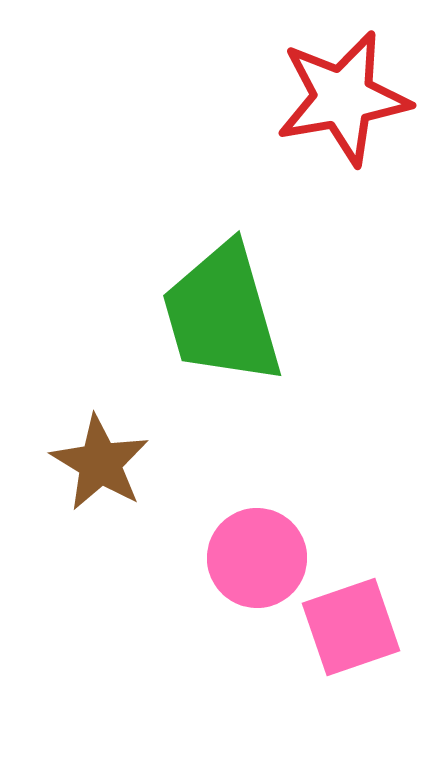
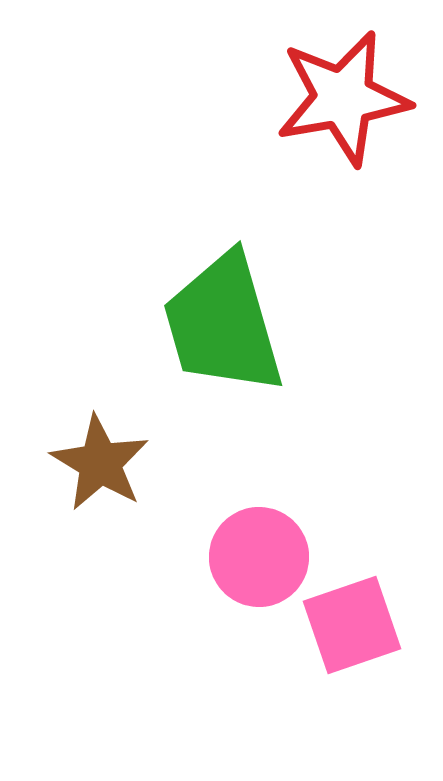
green trapezoid: moved 1 px right, 10 px down
pink circle: moved 2 px right, 1 px up
pink square: moved 1 px right, 2 px up
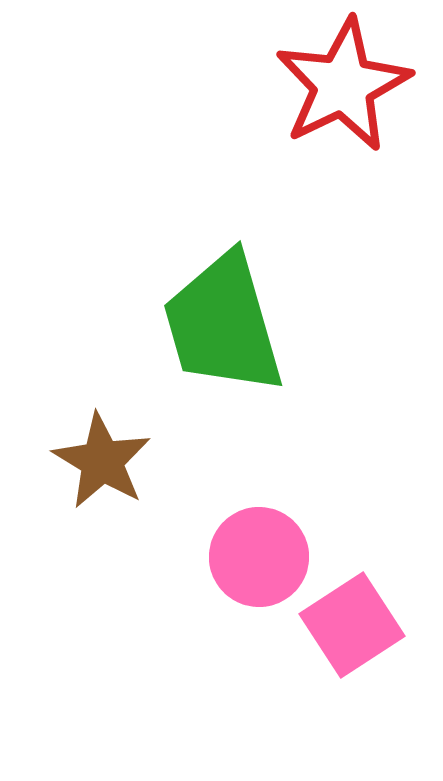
red star: moved 13 px up; rotated 16 degrees counterclockwise
brown star: moved 2 px right, 2 px up
pink square: rotated 14 degrees counterclockwise
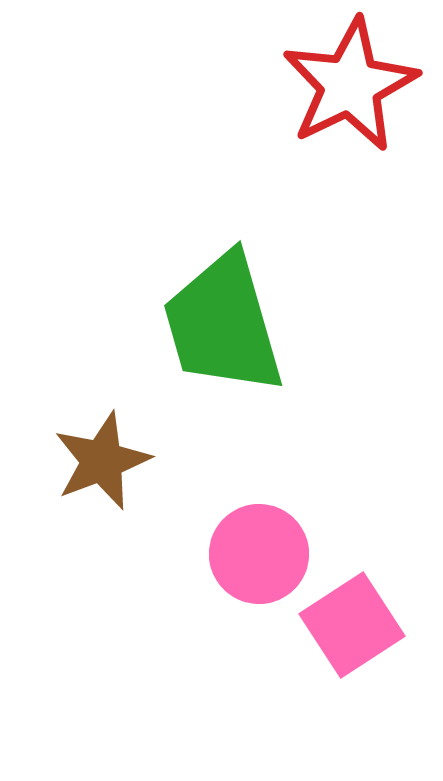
red star: moved 7 px right
brown star: rotated 20 degrees clockwise
pink circle: moved 3 px up
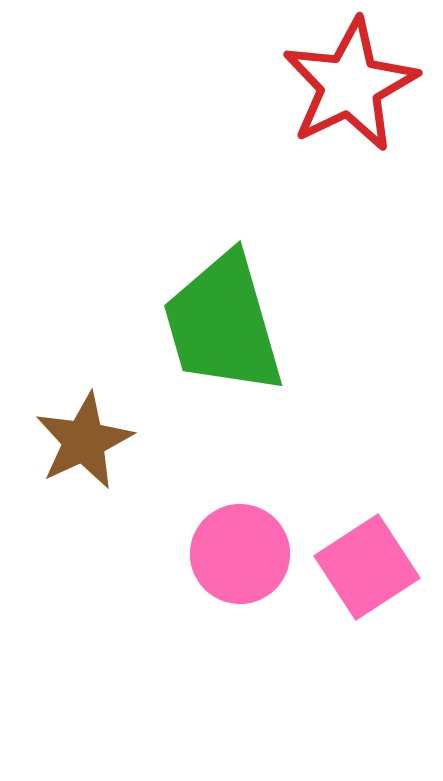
brown star: moved 18 px left, 20 px up; rotated 4 degrees counterclockwise
pink circle: moved 19 px left
pink square: moved 15 px right, 58 px up
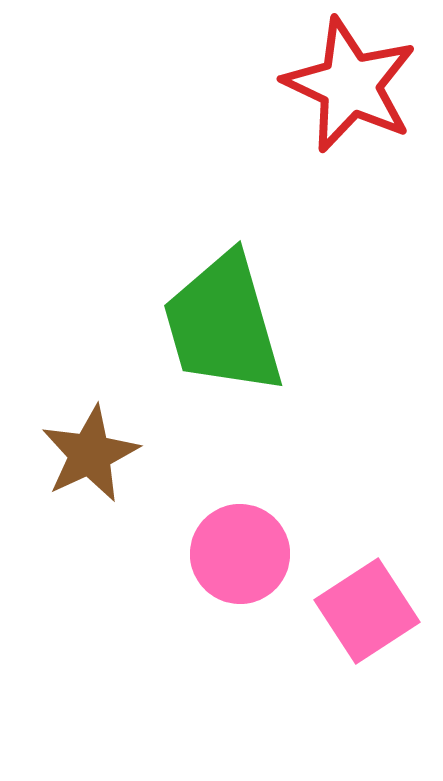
red star: rotated 21 degrees counterclockwise
brown star: moved 6 px right, 13 px down
pink square: moved 44 px down
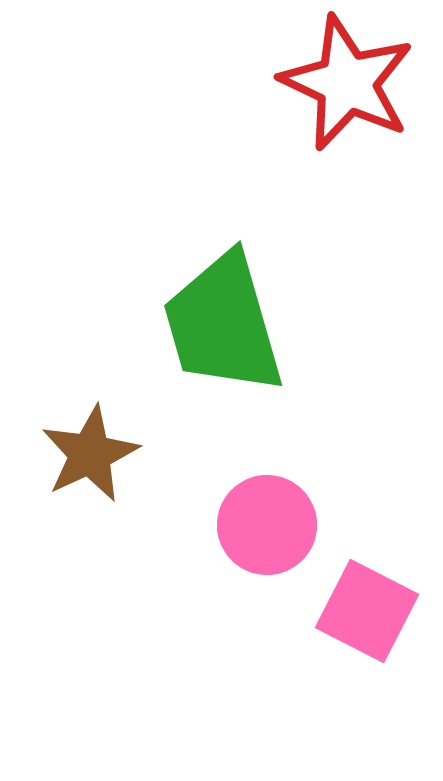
red star: moved 3 px left, 2 px up
pink circle: moved 27 px right, 29 px up
pink square: rotated 30 degrees counterclockwise
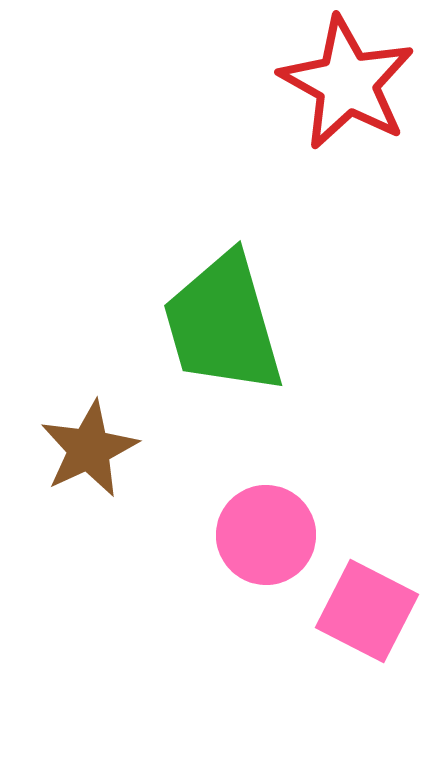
red star: rotated 4 degrees clockwise
brown star: moved 1 px left, 5 px up
pink circle: moved 1 px left, 10 px down
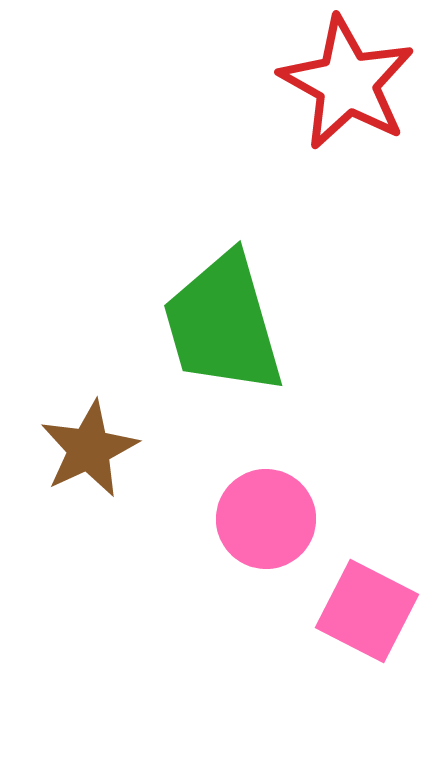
pink circle: moved 16 px up
